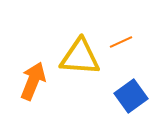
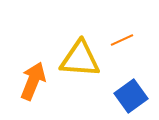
orange line: moved 1 px right, 2 px up
yellow triangle: moved 2 px down
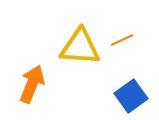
yellow triangle: moved 12 px up
orange arrow: moved 1 px left, 3 px down
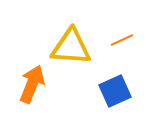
yellow triangle: moved 9 px left
blue square: moved 16 px left, 5 px up; rotated 12 degrees clockwise
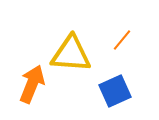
orange line: rotated 25 degrees counterclockwise
yellow triangle: moved 7 px down
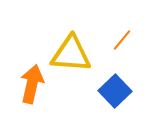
orange arrow: rotated 9 degrees counterclockwise
blue square: rotated 20 degrees counterclockwise
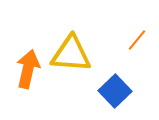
orange line: moved 15 px right
orange arrow: moved 4 px left, 15 px up
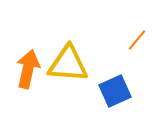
yellow triangle: moved 3 px left, 10 px down
blue square: rotated 20 degrees clockwise
